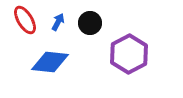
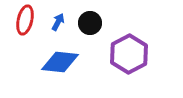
red ellipse: rotated 44 degrees clockwise
blue diamond: moved 10 px right
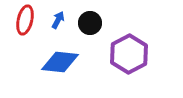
blue arrow: moved 2 px up
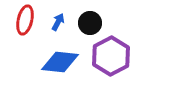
blue arrow: moved 2 px down
purple hexagon: moved 18 px left, 2 px down
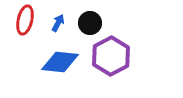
blue arrow: moved 1 px down
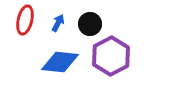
black circle: moved 1 px down
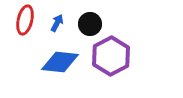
blue arrow: moved 1 px left
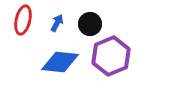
red ellipse: moved 2 px left
purple hexagon: rotated 6 degrees clockwise
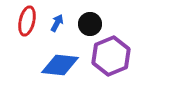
red ellipse: moved 4 px right, 1 px down
blue diamond: moved 3 px down
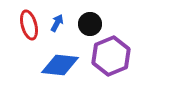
red ellipse: moved 2 px right, 4 px down; rotated 28 degrees counterclockwise
